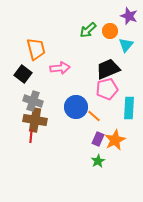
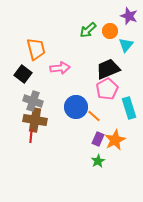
pink pentagon: rotated 15 degrees counterclockwise
cyan rectangle: rotated 20 degrees counterclockwise
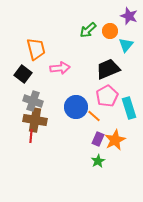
pink pentagon: moved 7 px down
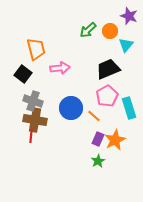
blue circle: moved 5 px left, 1 px down
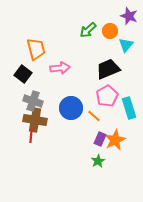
purple rectangle: moved 2 px right
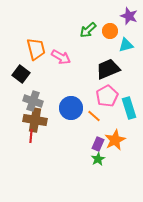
cyan triangle: rotated 35 degrees clockwise
pink arrow: moved 1 px right, 11 px up; rotated 36 degrees clockwise
black square: moved 2 px left
purple rectangle: moved 2 px left, 5 px down
green star: moved 2 px up
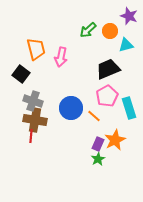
pink arrow: rotated 72 degrees clockwise
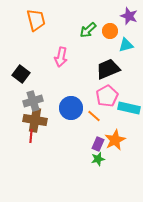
orange trapezoid: moved 29 px up
gray cross: rotated 36 degrees counterclockwise
cyan rectangle: rotated 60 degrees counterclockwise
green star: rotated 16 degrees clockwise
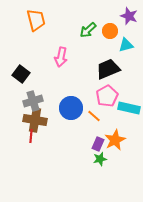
green star: moved 2 px right
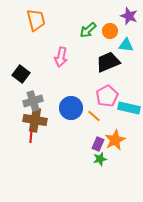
cyan triangle: rotated 21 degrees clockwise
black trapezoid: moved 7 px up
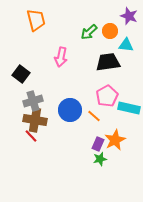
green arrow: moved 1 px right, 2 px down
black trapezoid: rotated 15 degrees clockwise
blue circle: moved 1 px left, 2 px down
red line: rotated 48 degrees counterclockwise
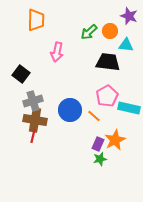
orange trapezoid: rotated 15 degrees clockwise
pink arrow: moved 4 px left, 5 px up
black trapezoid: rotated 15 degrees clockwise
red line: moved 2 px right; rotated 56 degrees clockwise
